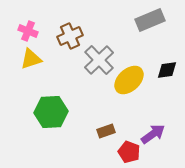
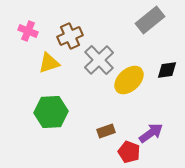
gray rectangle: rotated 16 degrees counterclockwise
yellow triangle: moved 18 px right, 4 px down
purple arrow: moved 2 px left, 1 px up
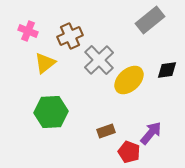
yellow triangle: moved 4 px left; rotated 20 degrees counterclockwise
purple arrow: rotated 15 degrees counterclockwise
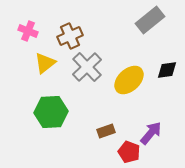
gray cross: moved 12 px left, 7 px down
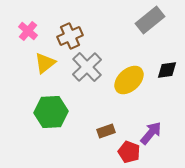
pink cross: rotated 18 degrees clockwise
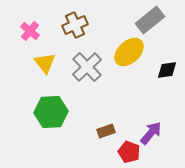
pink cross: moved 2 px right
brown cross: moved 5 px right, 11 px up
yellow triangle: rotated 30 degrees counterclockwise
yellow ellipse: moved 28 px up
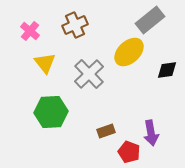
gray cross: moved 2 px right, 7 px down
purple arrow: rotated 130 degrees clockwise
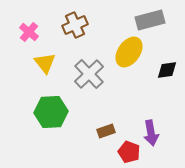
gray rectangle: rotated 24 degrees clockwise
pink cross: moved 1 px left, 1 px down
yellow ellipse: rotated 12 degrees counterclockwise
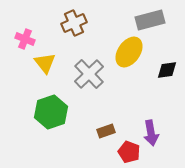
brown cross: moved 1 px left, 2 px up
pink cross: moved 4 px left, 7 px down; rotated 18 degrees counterclockwise
green hexagon: rotated 16 degrees counterclockwise
